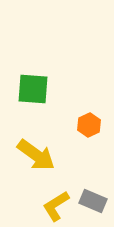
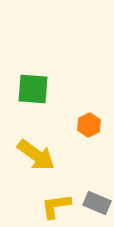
gray rectangle: moved 4 px right, 2 px down
yellow L-shape: rotated 24 degrees clockwise
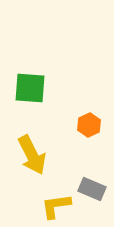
green square: moved 3 px left, 1 px up
yellow arrow: moved 4 px left; rotated 27 degrees clockwise
gray rectangle: moved 5 px left, 14 px up
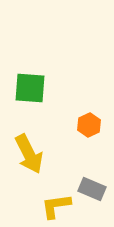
yellow arrow: moved 3 px left, 1 px up
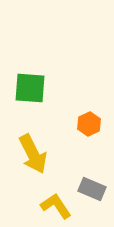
orange hexagon: moved 1 px up
yellow arrow: moved 4 px right
yellow L-shape: rotated 64 degrees clockwise
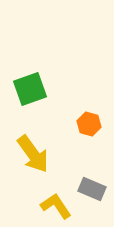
green square: moved 1 px down; rotated 24 degrees counterclockwise
orange hexagon: rotated 20 degrees counterclockwise
yellow arrow: rotated 9 degrees counterclockwise
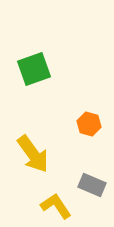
green square: moved 4 px right, 20 px up
gray rectangle: moved 4 px up
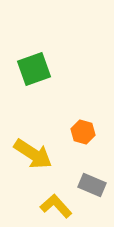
orange hexagon: moved 6 px left, 8 px down
yellow arrow: rotated 21 degrees counterclockwise
yellow L-shape: rotated 8 degrees counterclockwise
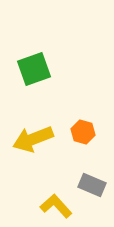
yellow arrow: moved 15 px up; rotated 126 degrees clockwise
